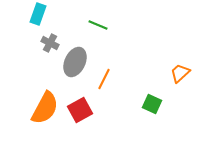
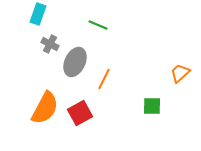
gray cross: moved 1 px down
green square: moved 2 px down; rotated 24 degrees counterclockwise
red square: moved 3 px down
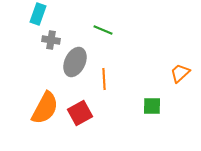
green line: moved 5 px right, 5 px down
gray cross: moved 1 px right, 4 px up; rotated 18 degrees counterclockwise
orange line: rotated 30 degrees counterclockwise
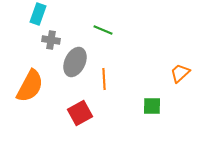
orange semicircle: moved 15 px left, 22 px up
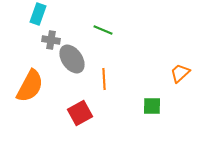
gray ellipse: moved 3 px left, 3 px up; rotated 60 degrees counterclockwise
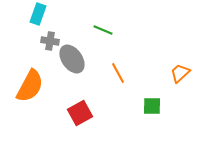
gray cross: moved 1 px left, 1 px down
orange line: moved 14 px right, 6 px up; rotated 25 degrees counterclockwise
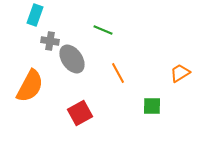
cyan rectangle: moved 3 px left, 1 px down
orange trapezoid: rotated 10 degrees clockwise
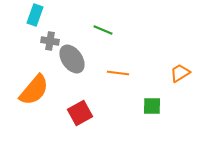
orange line: rotated 55 degrees counterclockwise
orange semicircle: moved 4 px right, 4 px down; rotated 12 degrees clockwise
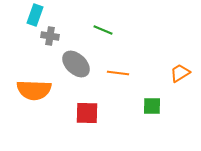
gray cross: moved 5 px up
gray ellipse: moved 4 px right, 5 px down; rotated 12 degrees counterclockwise
orange semicircle: rotated 52 degrees clockwise
red square: moved 7 px right; rotated 30 degrees clockwise
